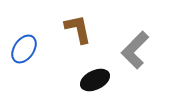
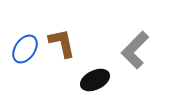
brown L-shape: moved 16 px left, 14 px down
blue ellipse: moved 1 px right
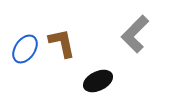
gray L-shape: moved 16 px up
black ellipse: moved 3 px right, 1 px down
